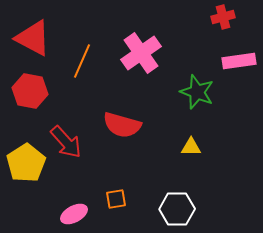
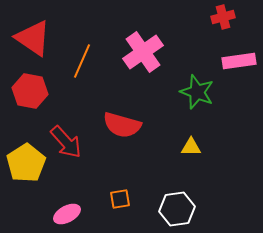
red triangle: rotated 6 degrees clockwise
pink cross: moved 2 px right, 1 px up
orange square: moved 4 px right
white hexagon: rotated 8 degrees counterclockwise
pink ellipse: moved 7 px left
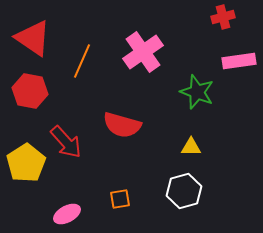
white hexagon: moved 7 px right, 18 px up; rotated 8 degrees counterclockwise
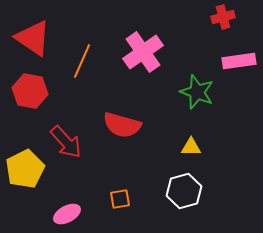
yellow pentagon: moved 1 px left, 6 px down; rotated 6 degrees clockwise
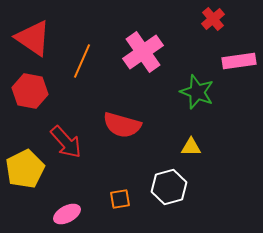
red cross: moved 10 px left, 2 px down; rotated 25 degrees counterclockwise
white hexagon: moved 15 px left, 4 px up
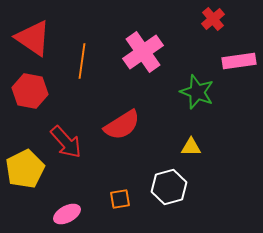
orange line: rotated 16 degrees counterclockwise
red semicircle: rotated 48 degrees counterclockwise
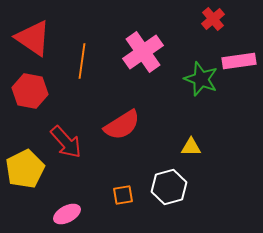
green star: moved 4 px right, 13 px up
orange square: moved 3 px right, 4 px up
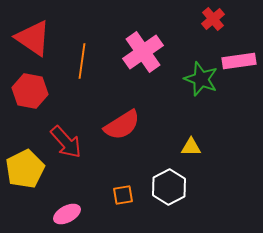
white hexagon: rotated 12 degrees counterclockwise
